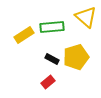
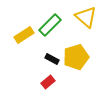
green rectangle: moved 2 px left, 2 px up; rotated 40 degrees counterclockwise
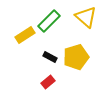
green rectangle: moved 1 px left, 4 px up
yellow rectangle: moved 1 px right
black rectangle: moved 2 px left, 2 px up
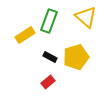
green rectangle: rotated 25 degrees counterclockwise
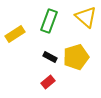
yellow rectangle: moved 10 px left, 1 px up
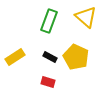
yellow rectangle: moved 23 px down
yellow pentagon: rotated 30 degrees counterclockwise
red rectangle: rotated 56 degrees clockwise
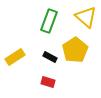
yellow pentagon: moved 1 px left, 7 px up; rotated 15 degrees clockwise
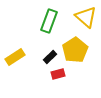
black rectangle: rotated 72 degrees counterclockwise
red rectangle: moved 10 px right, 8 px up; rotated 32 degrees counterclockwise
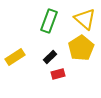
yellow triangle: moved 1 px left, 2 px down
yellow pentagon: moved 6 px right, 2 px up
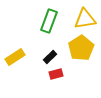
yellow triangle: rotated 50 degrees counterclockwise
red rectangle: moved 2 px left
